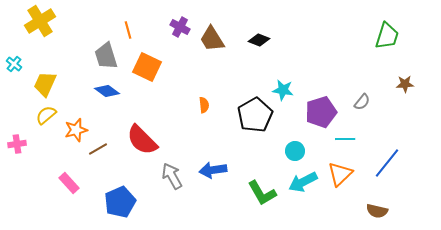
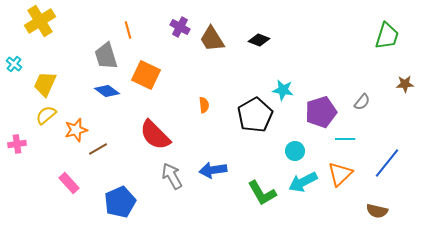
orange square: moved 1 px left, 8 px down
red semicircle: moved 13 px right, 5 px up
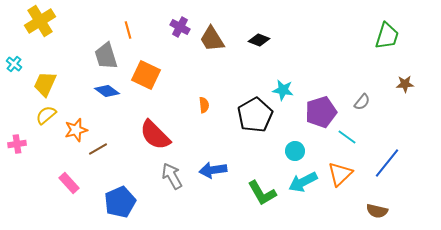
cyan line: moved 2 px right, 2 px up; rotated 36 degrees clockwise
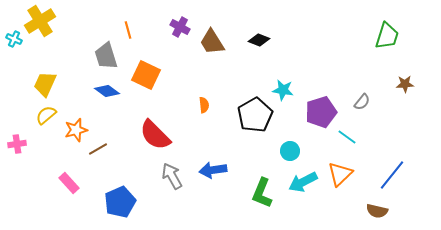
brown trapezoid: moved 3 px down
cyan cross: moved 25 px up; rotated 14 degrees counterclockwise
cyan circle: moved 5 px left
blue line: moved 5 px right, 12 px down
green L-shape: rotated 52 degrees clockwise
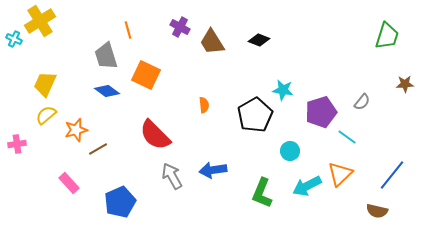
cyan arrow: moved 4 px right, 4 px down
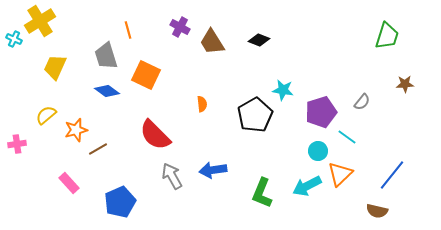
yellow trapezoid: moved 10 px right, 17 px up
orange semicircle: moved 2 px left, 1 px up
cyan circle: moved 28 px right
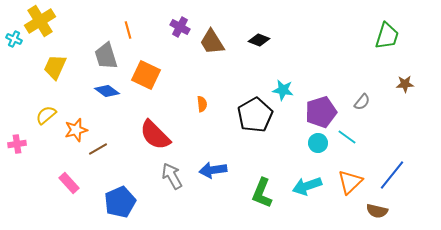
cyan circle: moved 8 px up
orange triangle: moved 10 px right, 8 px down
cyan arrow: rotated 8 degrees clockwise
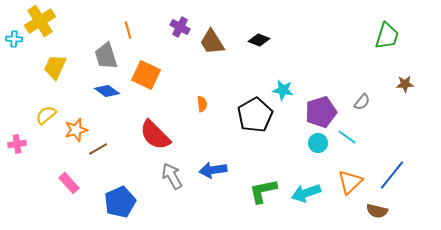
cyan cross: rotated 21 degrees counterclockwise
cyan arrow: moved 1 px left, 7 px down
green L-shape: moved 1 px right, 2 px up; rotated 56 degrees clockwise
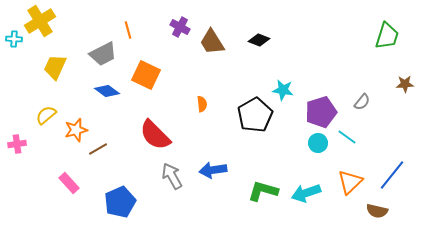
gray trapezoid: moved 3 px left, 2 px up; rotated 100 degrees counterclockwise
green L-shape: rotated 28 degrees clockwise
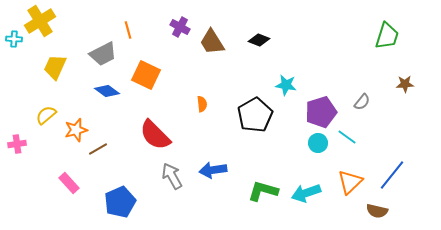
cyan star: moved 3 px right, 5 px up
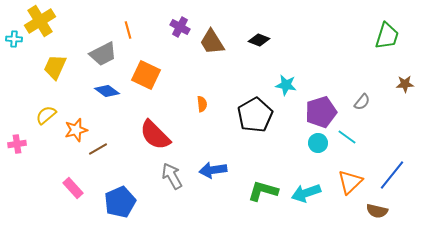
pink rectangle: moved 4 px right, 5 px down
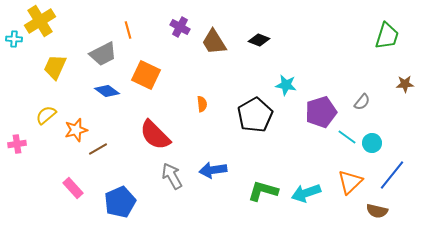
brown trapezoid: moved 2 px right
cyan circle: moved 54 px right
